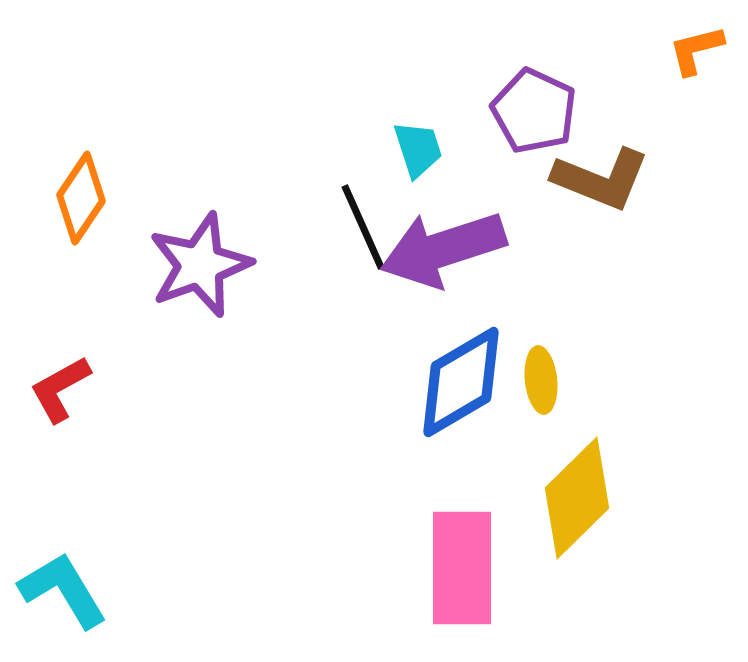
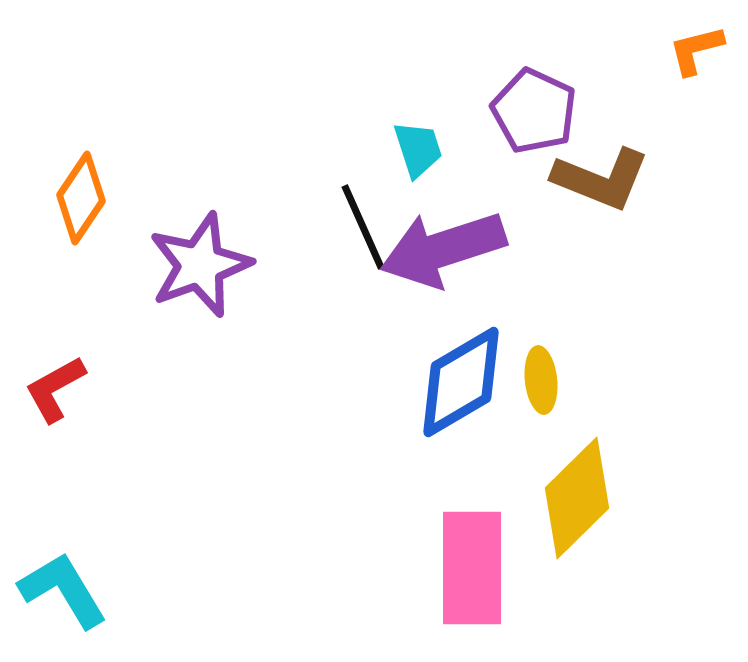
red L-shape: moved 5 px left
pink rectangle: moved 10 px right
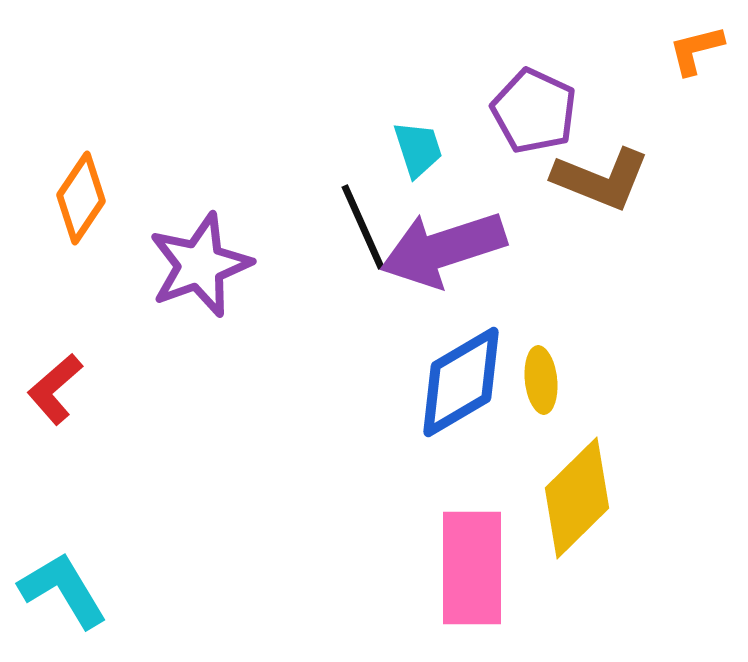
red L-shape: rotated 12 degrees counterclockwise
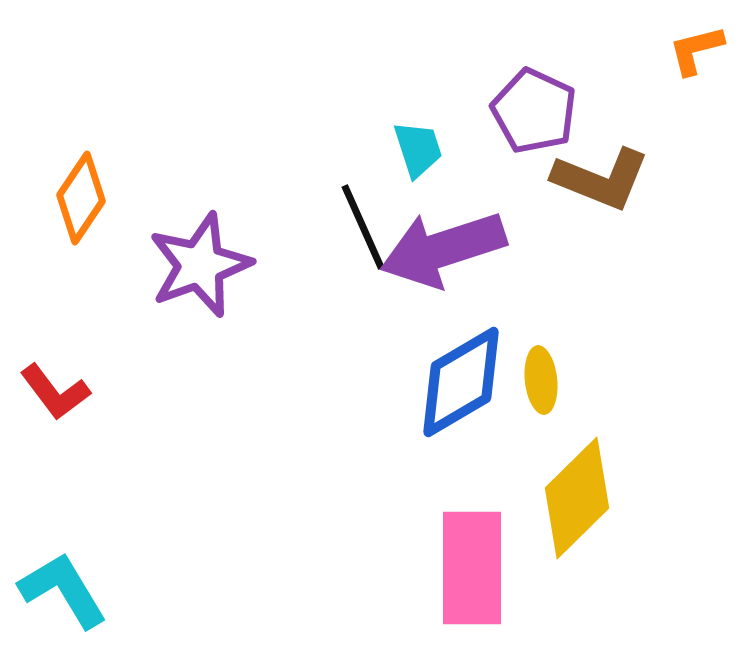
red L-shape: moved 3 px down; rotated 86 degrees counterclockwise
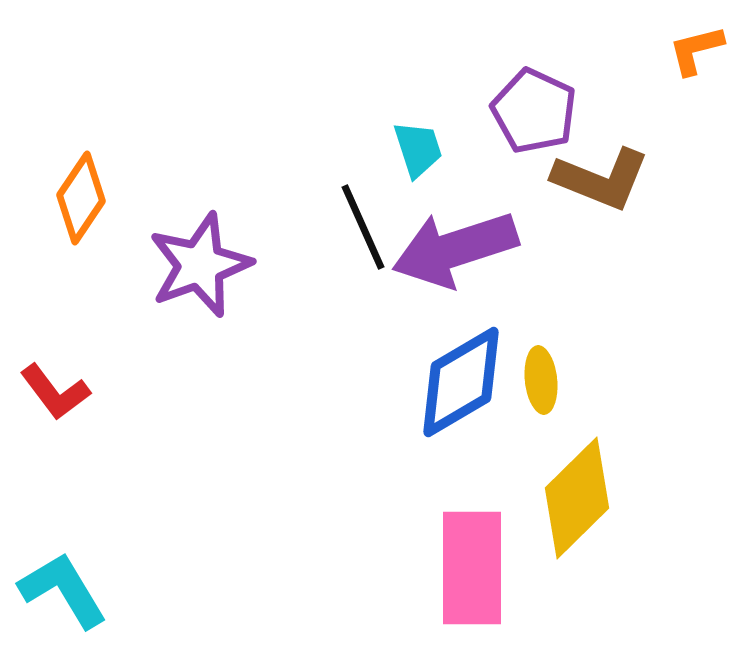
purple arrow: moved 12 px right
